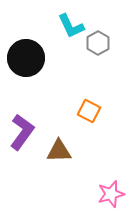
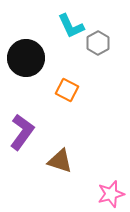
orange square: moved 22 px left, 21 px up
brown triangle: moved 1 px right, 10 px down; rotated 20 degrees clockwise
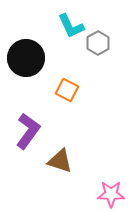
purple L-shape: moved 6 px right, 1 px up
pink star: rotated 16 degrees clockwise
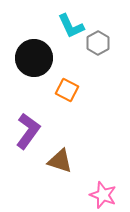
black circle: moved 8 px right
pink star: moved 8 px left, 1 px down; rotated 20 degrees clockwise
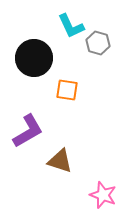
gray hexagon: rotated 15 degrees counterclockwise
orange square: rotated 20 degrees counterclockwise
purple L-shape: rotated 24 degrees clockwise
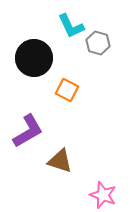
orange square: rotated 20 degrees clockwise
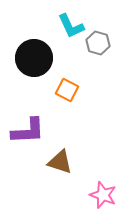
purple L-shape: rotated 27 degrees clockwise
brown triangle: moved 1 px down
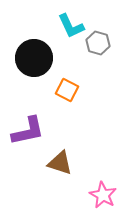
purple L-shape: rotated 9 degrees counterclockwise
brown triangle: moved 1 px down
pink star: rotated 8 degrees clockwise
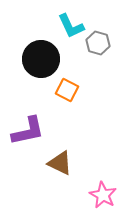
black circle: moved 7 px right, 1 px down
brown triangle: rotated 8 degrees clockwise
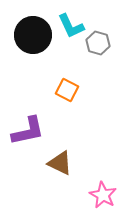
black circle: moved 8 px left, 24 px up
